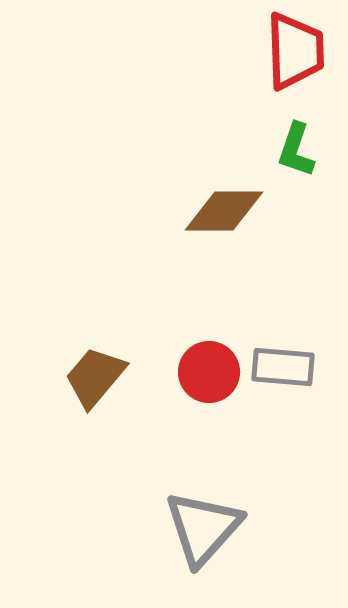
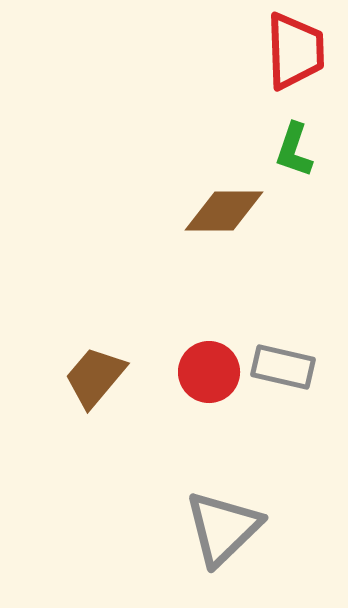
green L-shape: moved 2 px left
gray rectangle: rotated 8 degrees clockwise
gray triangle: moved 20 px right; rotated 4 degrees clockwise
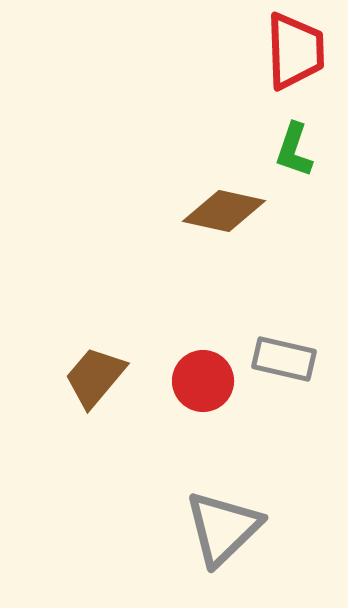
brown diamond: rotated 12 degrees clockwise
gray rectangle: moved 1 px right, 8 px up
red circle: moved 6 px left, 9 px down
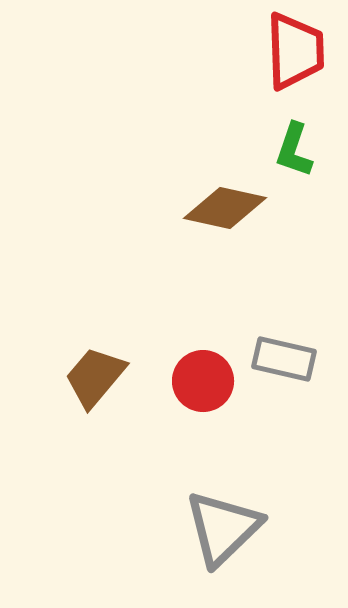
brown diamond: moved 1 px right, 3 px up
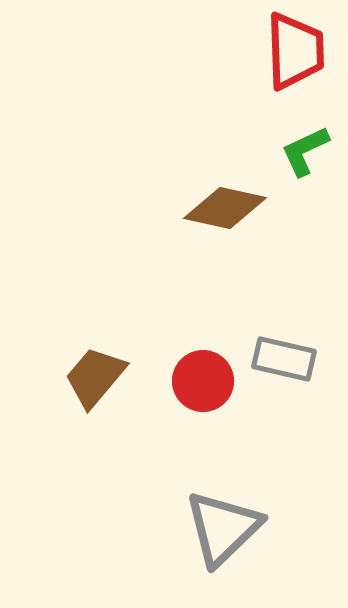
green L-shape: moved 11 px right, 1 px down; rotated 46 degrees clockwise
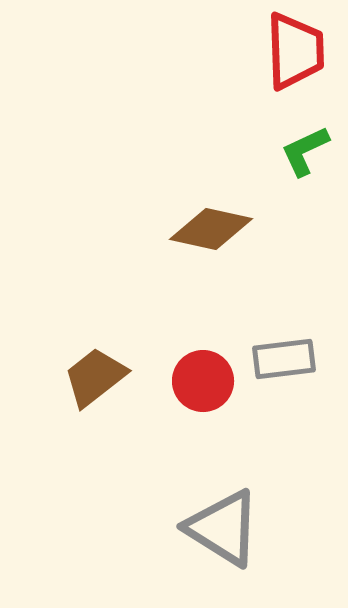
brown diamond: moved 14 px left, 21 px down
gray rectangle: rotated 20 degrees counterclockwise
brown trapezoid: rotated 12 degrees clockwise
gray triangle: rotated 44 degrees counterclockwise
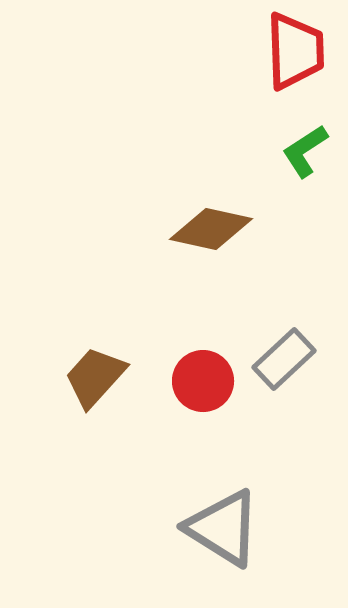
green L-shape: rotated 8 degrees counterclockwise
gray rectangle: rotated 36 degrees counterclockwise
brown trapezoid: rotated 10 degrees counterclockwise
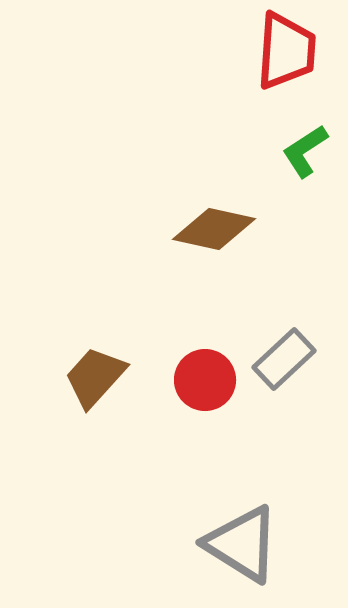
red trapezoid: moved 9 px left; rotated 6 degrees clockwise
brown diamond: moved 3 px right
red circle: moved 2 px right, 1 px up
gray triangle: moved 19 px right, 16 px down
